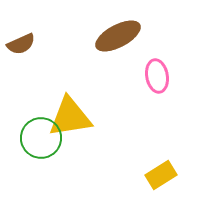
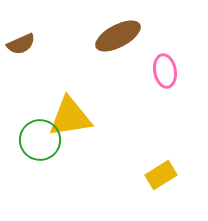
pink ellipse: moved 8 px right, 5 px up
green circle: moved 1 px left, 2 px down
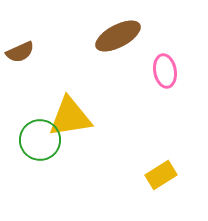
brown semicircle: moved 1 px left, 8 px down
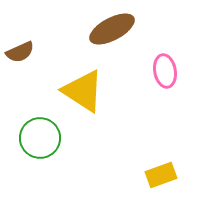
brown ellipse: moved 6 px left, 7 px up
yellow triangle: moved 13 px right, 26 px up; rotated 42 degrees clockwise
green circle: moved 2 px up
yellow rectangle: rotated 12 degrees clockwise
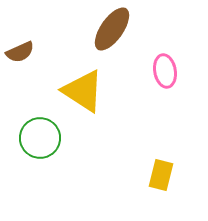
brown ellipse: rotated 27 degrees counterclockwise
yellow rectangle: rotated 56 degrees counterclockwise
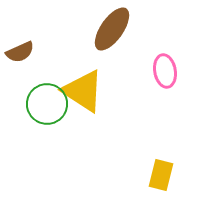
green circle: moved 7 px right, 34 px up
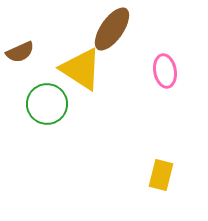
yellow triangle: moved 2 px left, 22 px up
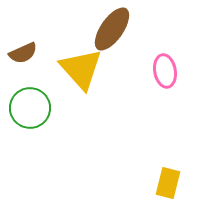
brown semicircle: moved 3 px right, 1 px down
yellow triangle: rotated 15 degrees clockwise
green circle: moved 17 px left, 4 px down
yellow rectangle: moved 7 px right, 8 px down
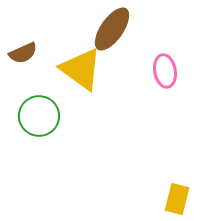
yellow triangle: rotated 12 degrees counterclockwise
green circle: moved 9 px right, 8 px down
yellow rectangle: moved 9 px right, 16 px down
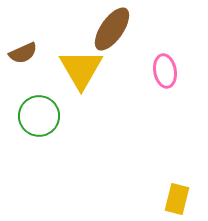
yellow triangle: rotated 24 degrees clockwise
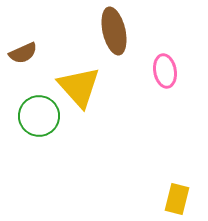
brown ellipse: moved 2 px right, 2 px down; rotated 48 degrees counterclockwise
yellow triangle: moved 2 px left, 18 px down; rotated 12 degrees counterclockwise
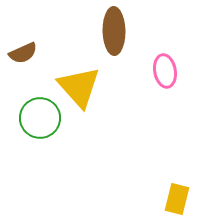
brown ellipse: rotated 12 degrees clockwise
green circle: moved 1 px right, 2 px down
